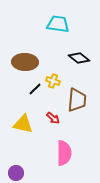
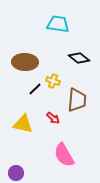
pink semicircle: moved 2 px down; rotated 150 degrees clockwise
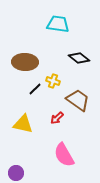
brown trapezoid: moved 1 px right; rotated 60 degrees counterclockwise
red arrow: moved 4 px right; rotated 96 degrees clockwise
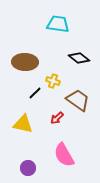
black line: moved 4 px down
purple circle: moved 12 px right, 5 px up
